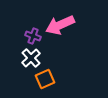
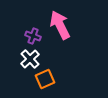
pink arrow: rotated 88 degrees clockwise
white cross: moved 1 px left, 1 px down
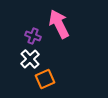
pink arrow: moved 1 px left, 1 px up
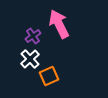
purple cross: rotated 35 degrees clockwise
orange square: moved 4 px right, 3 px up
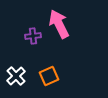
purple cross: rotated 28 degrees clockwise
white cross: moved 14 px left, 17 px down
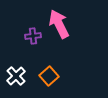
orange square: rotated 18 degrees counterclockwise
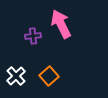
pink arrow: moved 2 px right
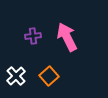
pink arrow: moved 6 px right, 13 px down
